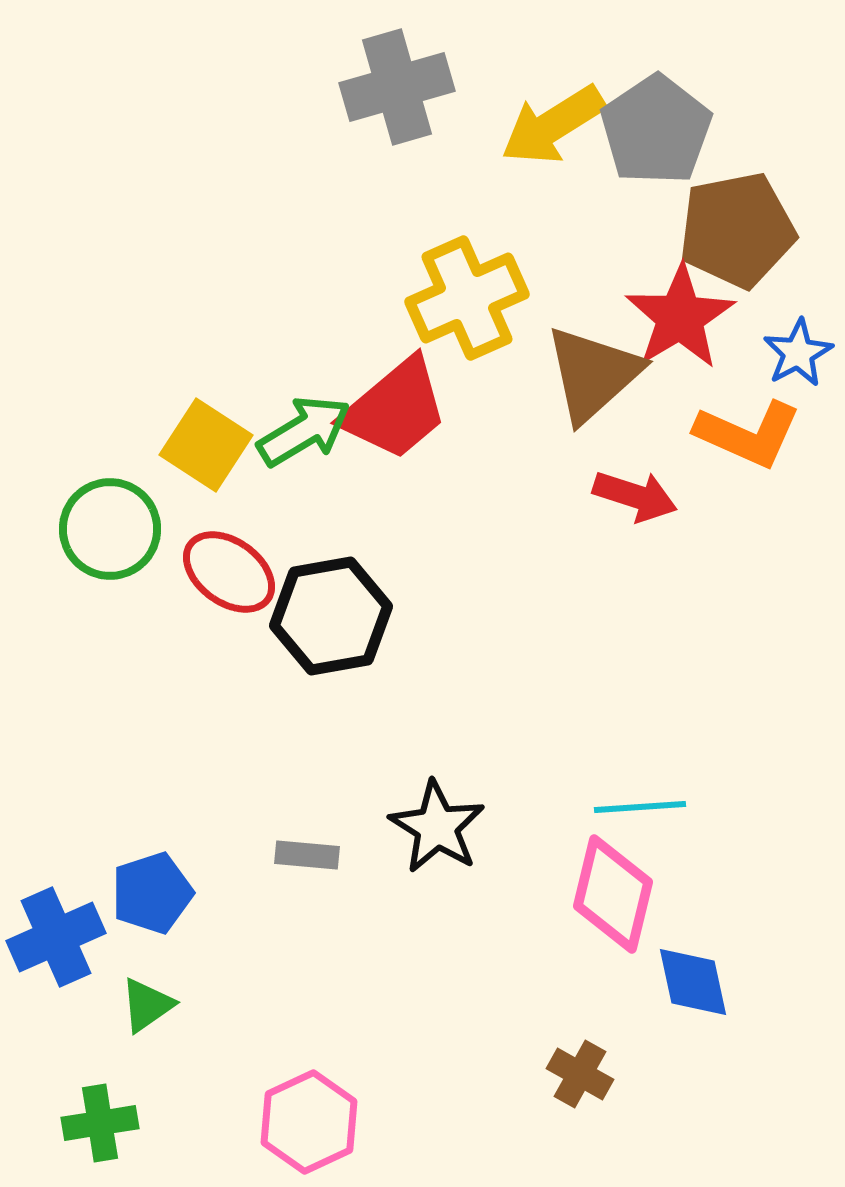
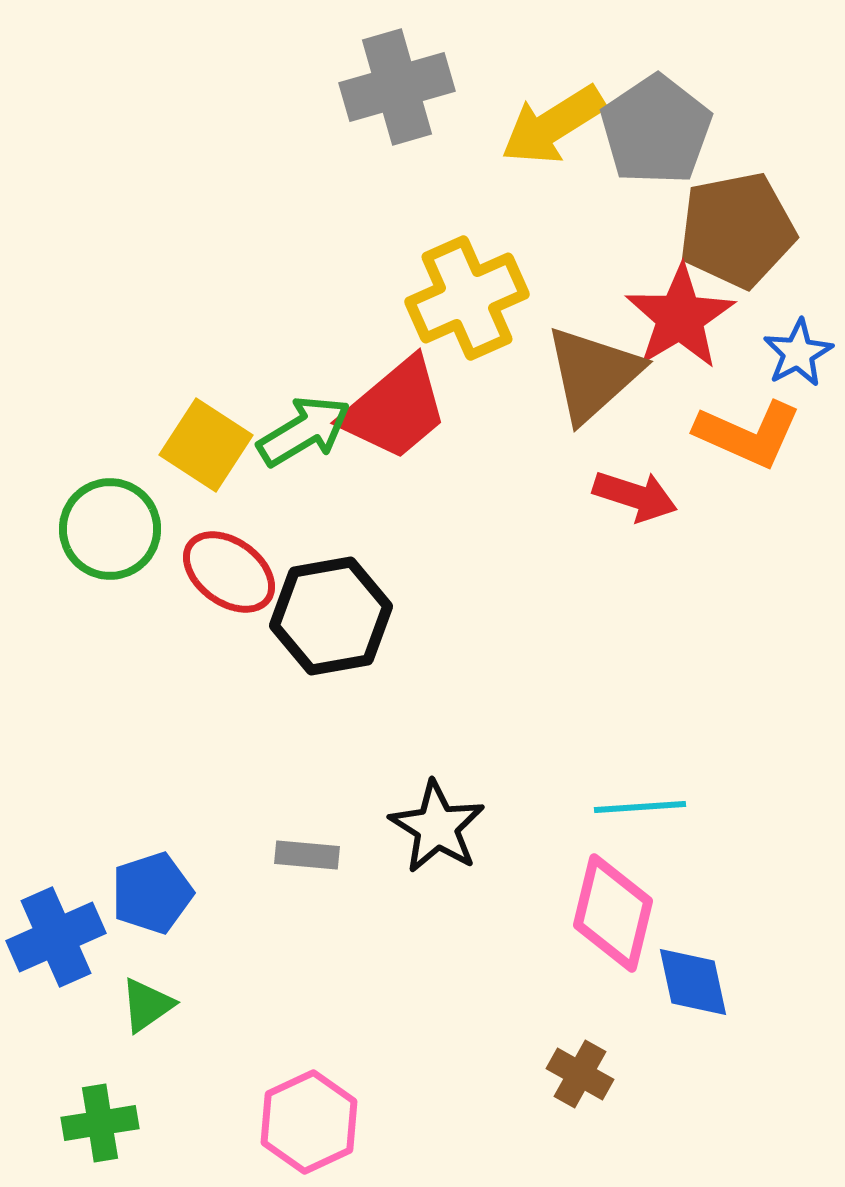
pink diamond: moved 19 px down
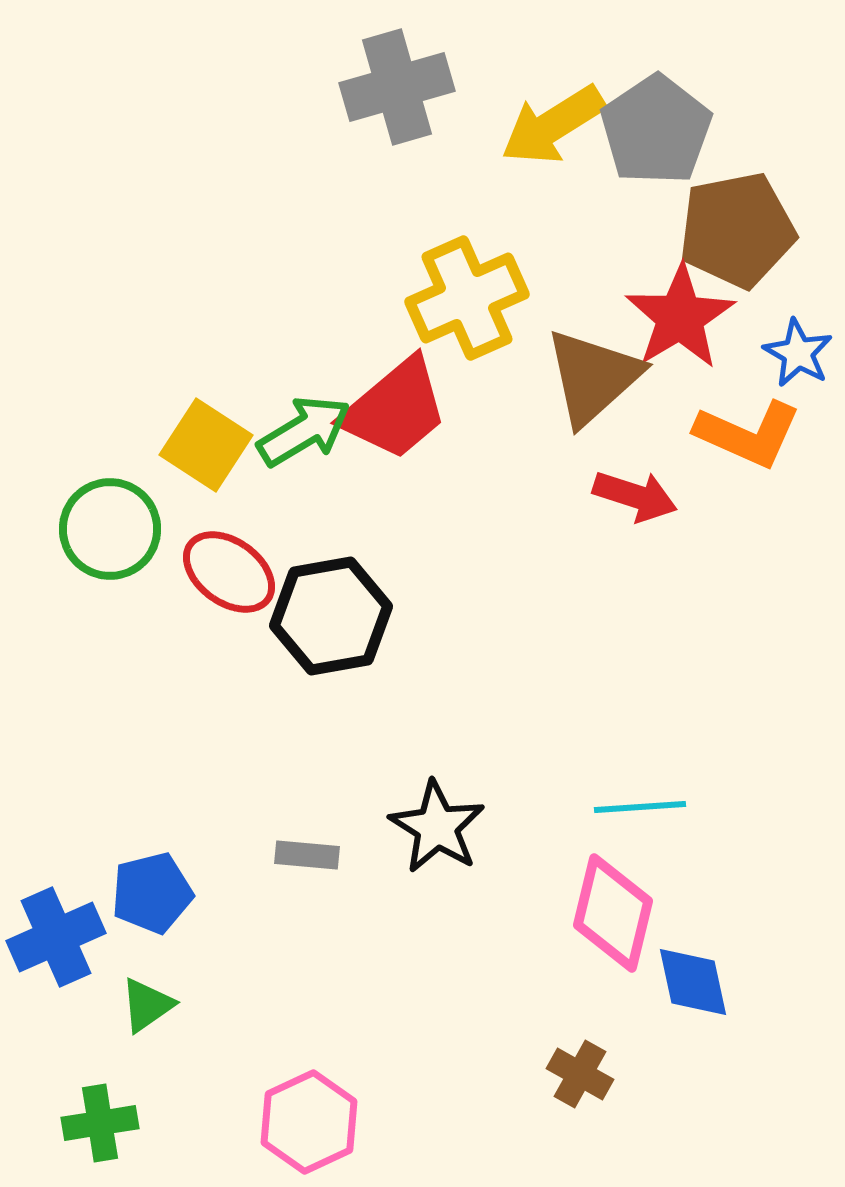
blue star: rotated 14 degrees counterclockwise
brown triangle: moved 3 px down
blue pentagon: rotated 4 degrees clockwise
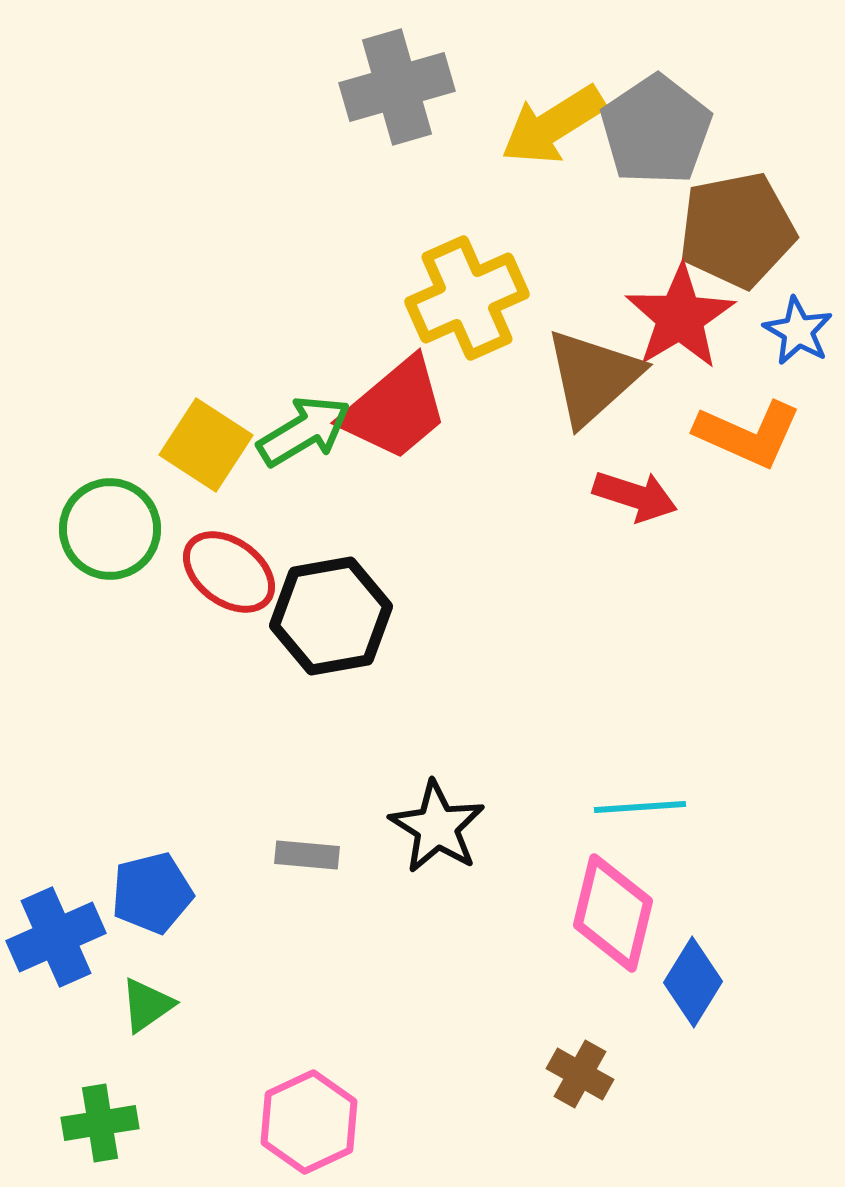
blue star: moved 22 px up
blue diamond: rotated 44 degrees clockwise
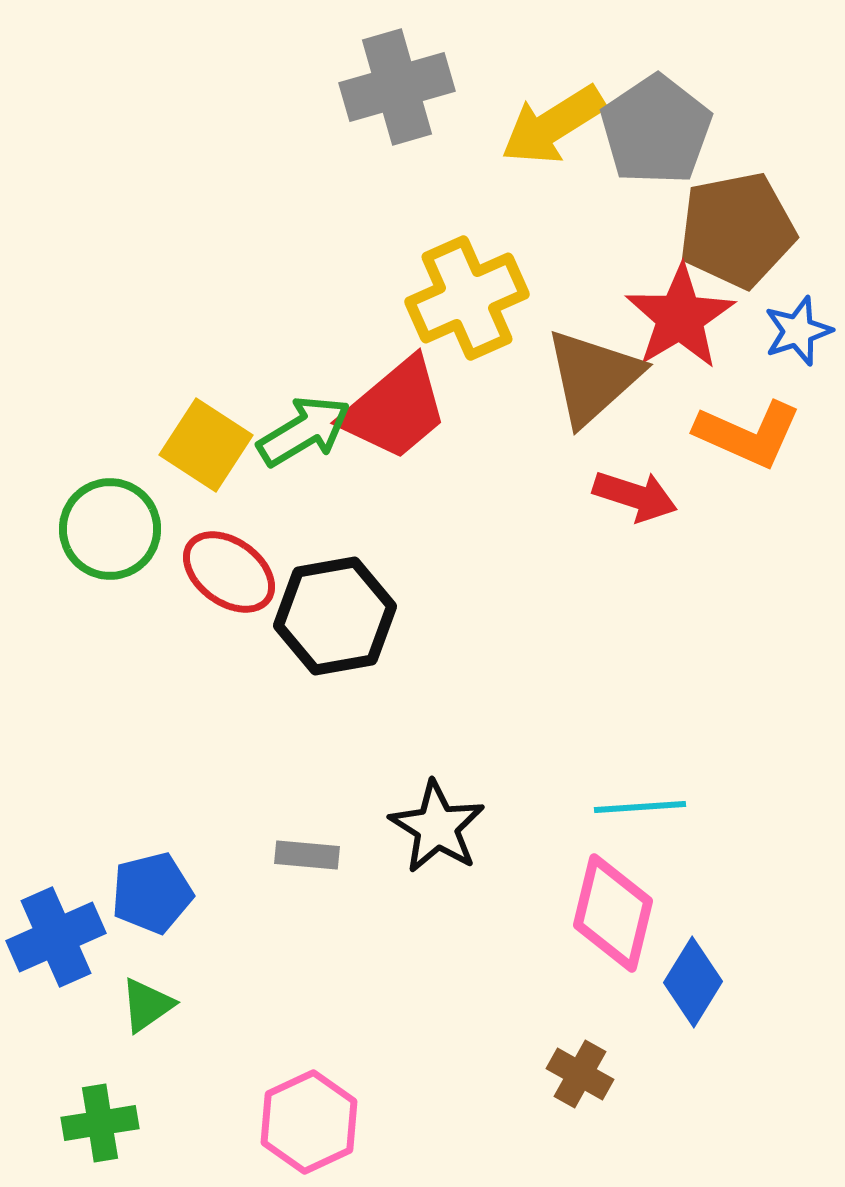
blue star: rotated 24 degrees clockwise
black hexagon: moved 4 px right
